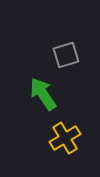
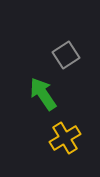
gray square: rotated 16 degrees counterclockwise
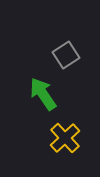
yellow cross: rotated 12 degrees counterclockwise
